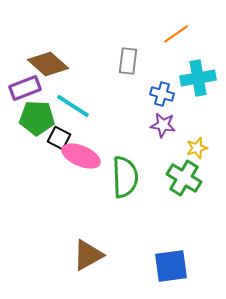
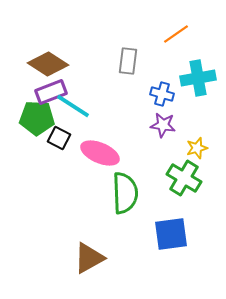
brown diamond: rotated 9 degrees counterclockwise
purple rectangle: moved 26 px right, 4 px down
pink ellipse: moved 19 px right, 3 px up
green semicircle: moved 16 px down
brown triangle: moved 1 px right, 3 px down
blue square: moved 32 px up
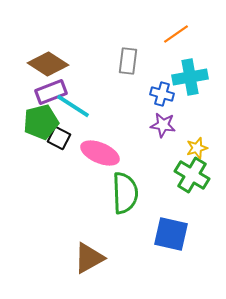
cyan cross: moved 8 px left, 1 px up
green pentagon: moved 4 px right, 4 px down; rotated 16 degrees counterclockwise
green cross: moved 8 px right, 3 px up
blue square: rotated 21 degrees clockwise
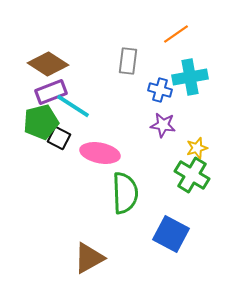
blue cross: moved 2 px left, 4 px up
pink ellipse: rotated 12 degrees counterclockwise
blue square: rotated 15 degrees clockwise
